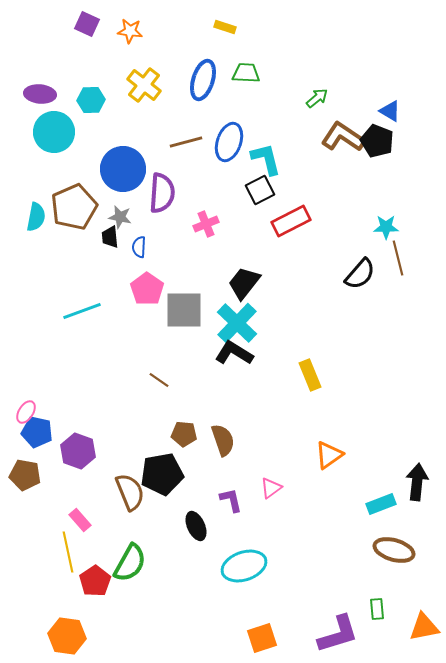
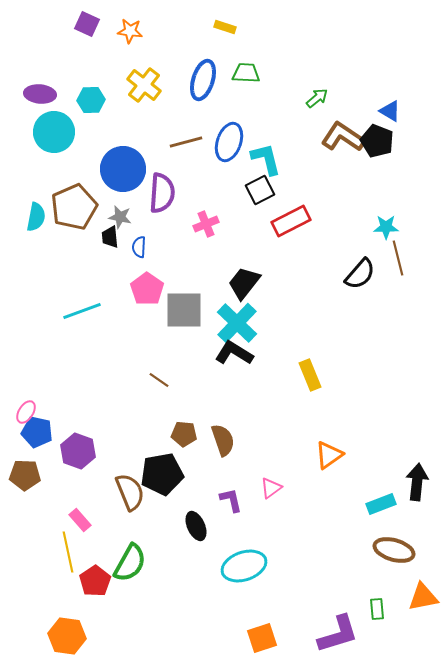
brown pentagon at (25, 475): rotated 8 degrees counterclockwise
orange triangle at (424, 627): moved 1 px left, 30 px up
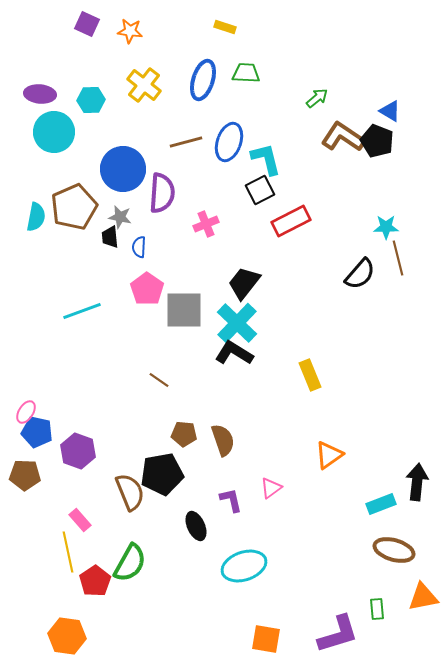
orange square at (262, 638): moved 4 px right, 1 px down; rotated 28 degrees clockwise
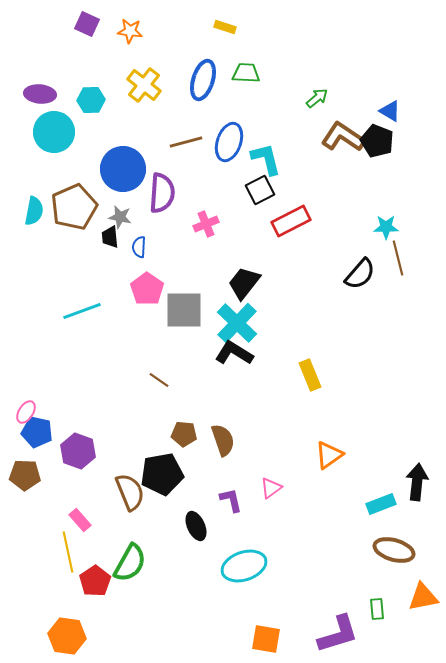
cyan semicircle at (36, 217): moved 2 px left, 6 px up
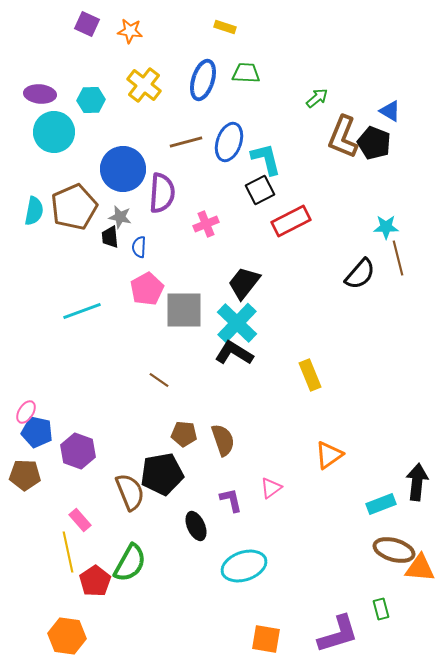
brown L-shape at (343, 137): rotated 102 degrees counterclockwise
black pentagon at (377, 141): moved 3 px left, 2 px down
pink pentagon at (147, 289): rotated 8 degrees clockwise
orange triangle at (423, 597): moved 3 px left, 29 px up; rotated 16 degrees clockwise
green rectangle at (377, 609): moved 4 px right; rotated 10 degrees counterclockwise
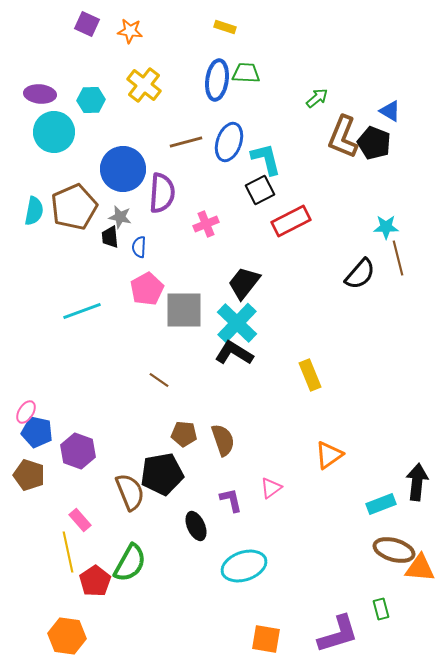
blue ellipse at (203, 80): moved 14 px right; rotated 9 degrees counterclockwise
brown pentagon at (25, 475): moved 4 px right; rotated 16 degrees clockwise
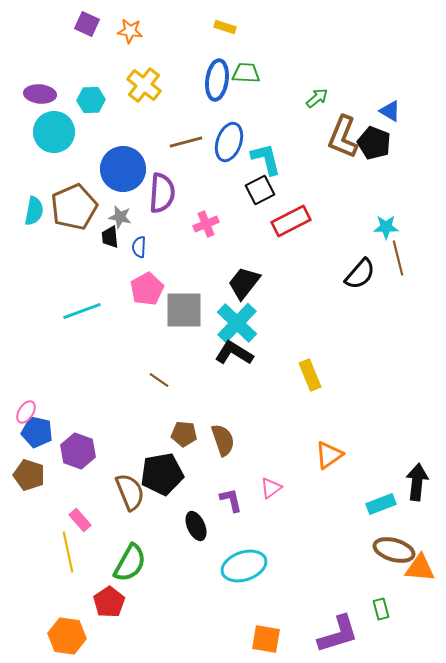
red pentagon at (95, 581): moved 14 px right, 21 px down
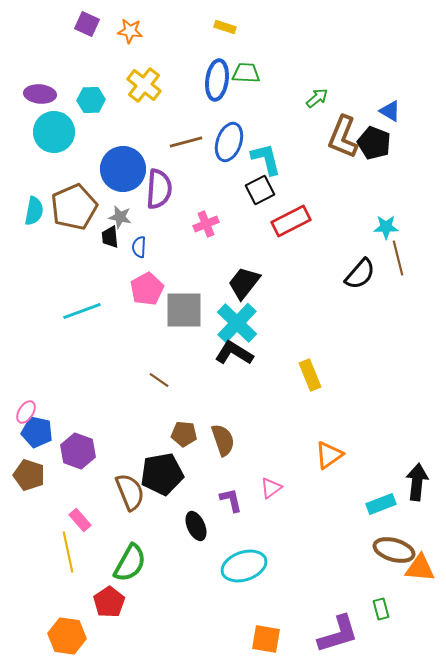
purple semicircle at (162, 193): moved 3 px left, 4 px up
